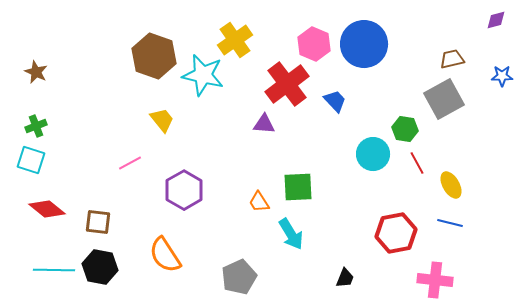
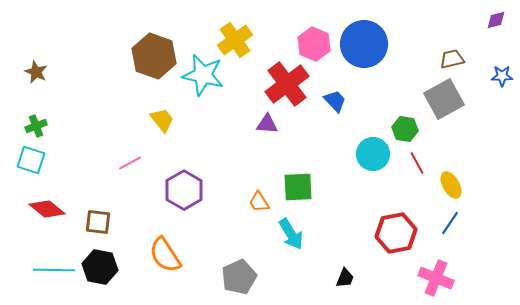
purple triangle: moved 3 px right
blue line: rotated 70 degrees counterclockwise
pink cross: moved 1 px right, 2 px up; rotated 16 degrees clockwise
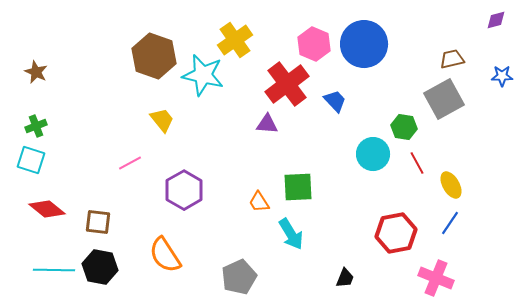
green hexagon: moved 1 px left, 2 px up
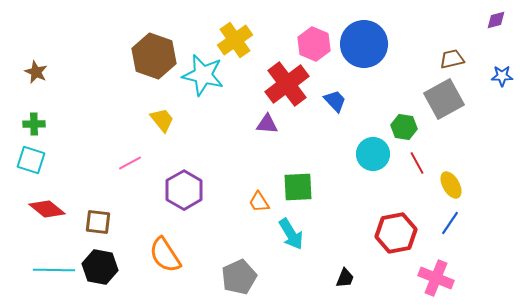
green cross: moved 2 px left, 2 px up; rotated 20 degrees clockwise
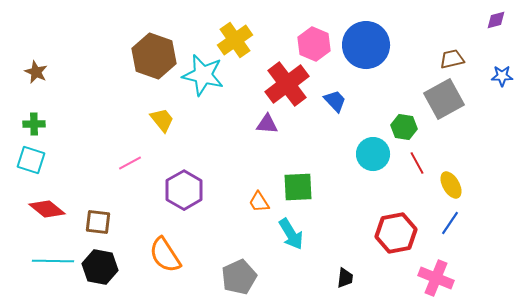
blue circle: moved 2 px right, 1 px down
cyan line: moved 1 px left, 9 px up
black trapezoid: rotated 15 degrees counterclockwise
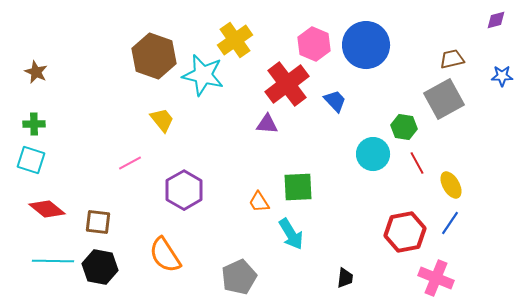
red hexagon: moved 9 px right, 1 px up
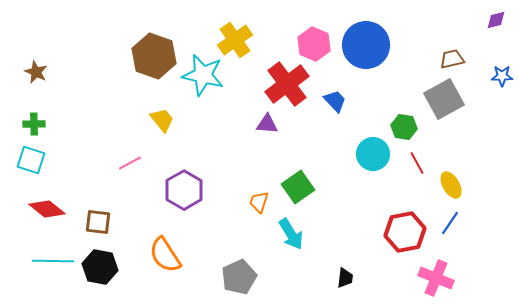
green square: rotated 32 degrees counterclockwise
orange trapezoid: rotated 50 degrees clockwise
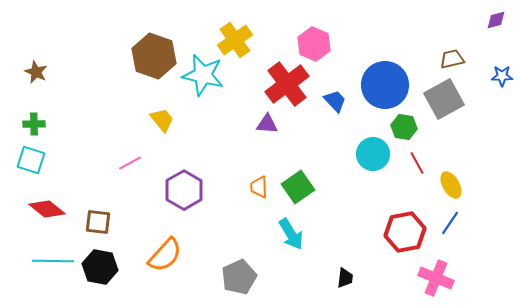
blue circle: moved 19 px right, 40 px down
orange trapezoid: moved 15 px up; rotated 20 degrees counterclockwise
orange semicircle: rotated 105 degrees counterclockwise
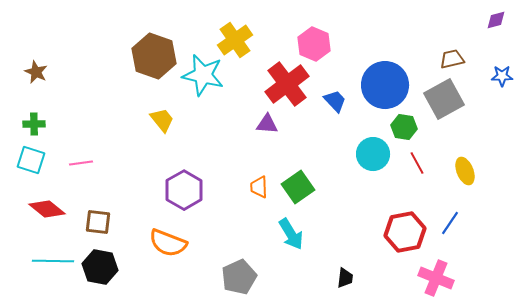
pink line: moved 49 px left; rotated 20 degrees clockwise
yellow ellipse: moved 14 px right, 14 px up; rotated 8 degrees clockwise
orange semicircle: moved 3 px right, 12 px up; rotated 69 degrees clockwise
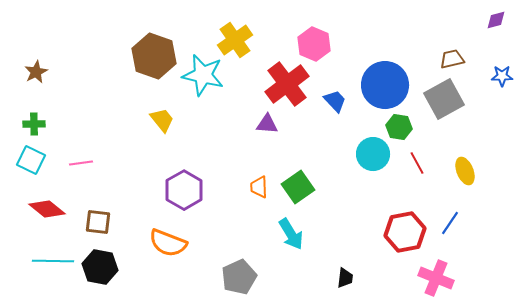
brown star: rotated 20 degrees clockwise
green hexagon: moved 5 px left
cyan square: rotated 8 degrees clockwise
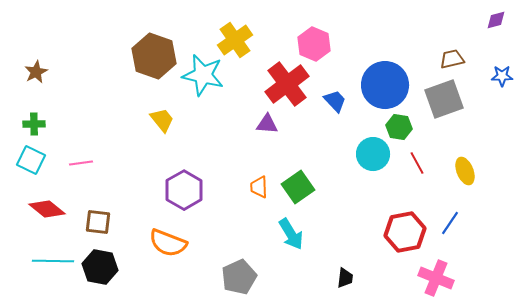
gray square: rotated 9 degrees clockwise
